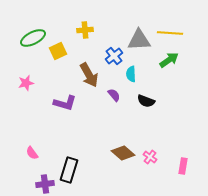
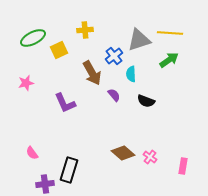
gray triangle: rotated 15 degrees counterclockwise
yellow square: moved 1 px right, 1 px up
brown arrow: moved 3 px right, 2 px up
purple L-shape: rotated 50 degrees clockwise
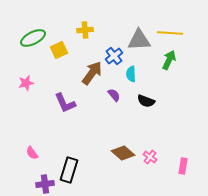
gray triangle: rotated 15 degrees clockwise
green arrow: rotated 30 degrees counterclockwise
brown arrow: rotated 115 degrees counterclockwise
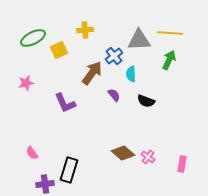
pink cross: moved 2 px left
pink rectangle: moved 1 px left, 2 px up
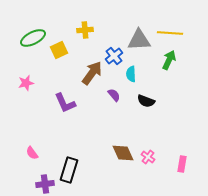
brown diamond: rotated 25 degrees clockwise
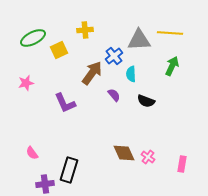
green arrow: moved 3 px right, 6 px down
brown diamond: moved 1 px right
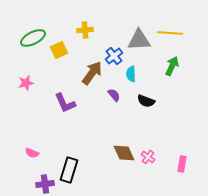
pink semicircle: rotated 32 degrees counterclockwise
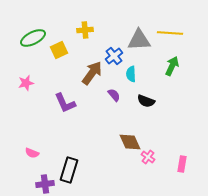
brown diamond: moved 6 px right, 11 px up
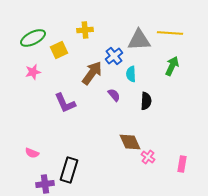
pink star: moved 7 px right, 11 px up
black semicircle: rotated 108 degrees counterclockwise
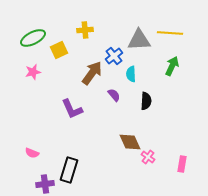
purple L-shape: moved 7 px right, 6 px down
